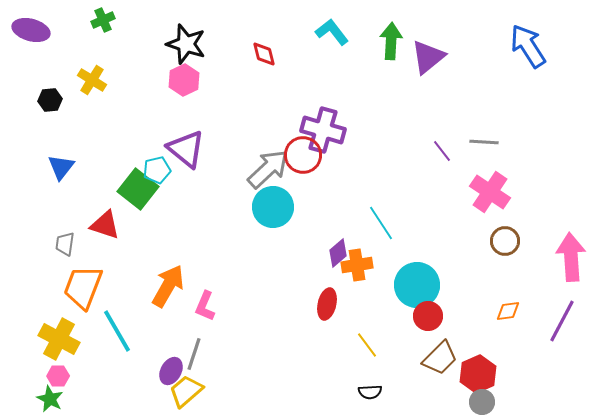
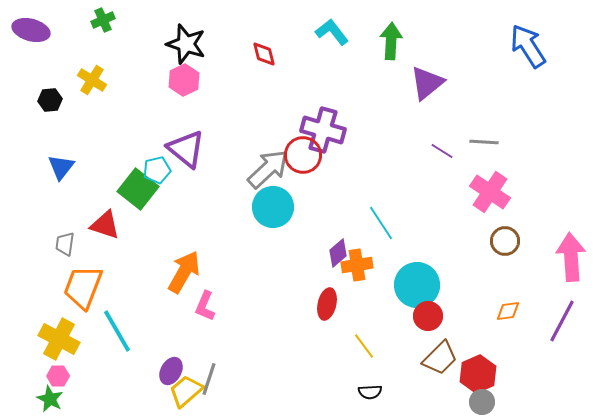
purple triangle at (428, 57): moved 1 px left, 26 px down
purple line at (442, 151): rotated 20 degrees counterclockwise
orange arrow at (168, 286): moved 16 px right, 14 px up
yellow line at (367, 345): moved 3 px left, 1 px down
gray line at (194, 354): moved 15 px right, 25 px down
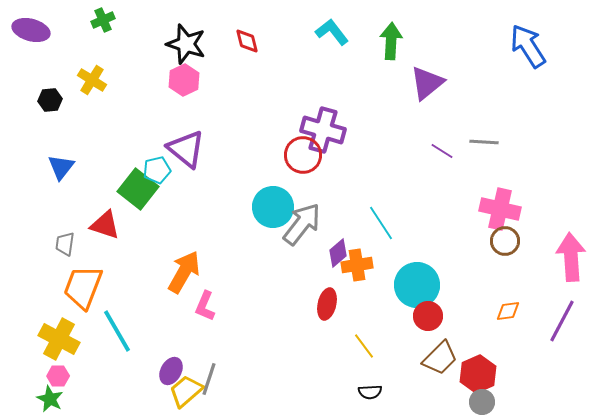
red diamond at (264, 54): moved 17 px left, 13 px up
gray arrow at (268, 169): moved 34 px right, 55 px down; rotated 9 degrees counterclockwise
pink cross at (490, 192): moved 10 px right, 17 px down; rotated 21 degrees counterclockwise
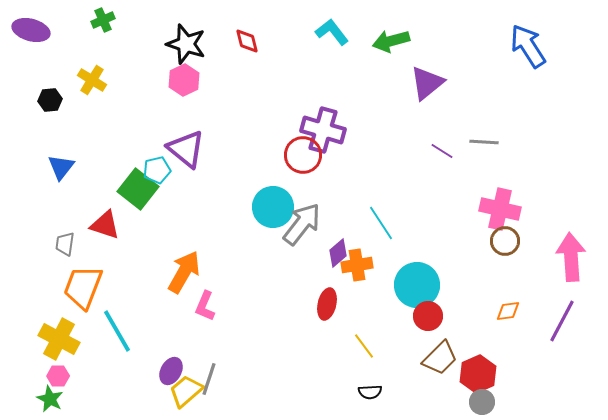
green arrow at (391, 41): rotated 108 degrees counterclockwise
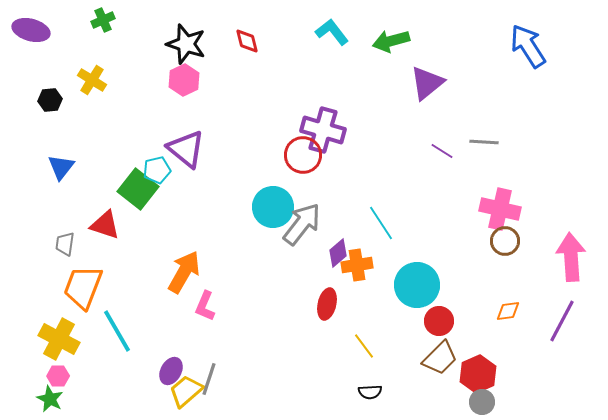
red circle at (428, 316): moved 11 px right, 5 px down
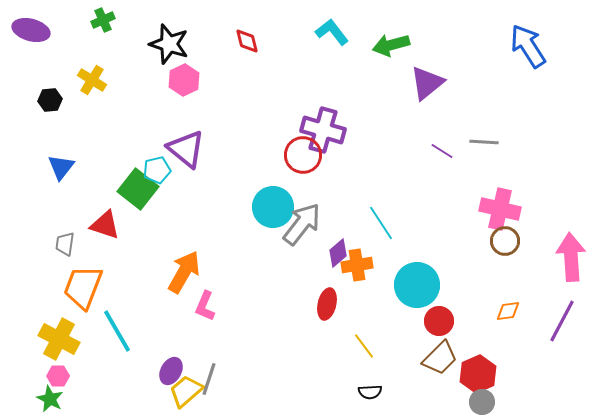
green arrow at (391, 41): moved 4 px down
black star at (186, 44): moved 17 px left
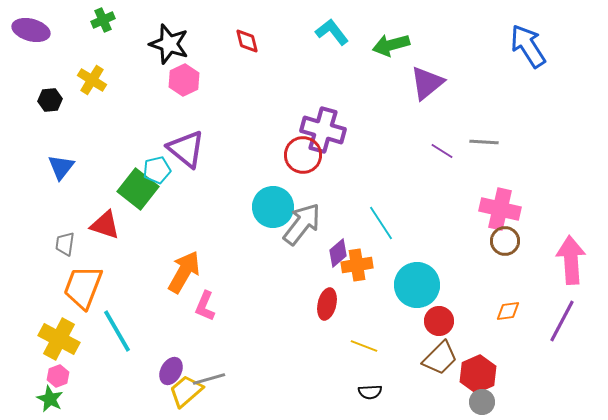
pink arrow at (571, 257): moved 3 px down
yellow line at (364, 346): rotated 32 degrees counterclockwise
pink hexagon at (58, 376): rotated 20 degrees counterclockwise
gray line at (209, 379): rotated 56 degrees clockwise
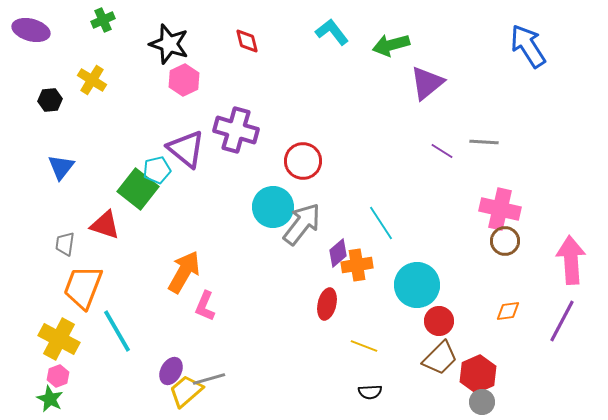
purple cross at (323, 130): moved 87 px left
red circle at (303, 155): moved 6 px down
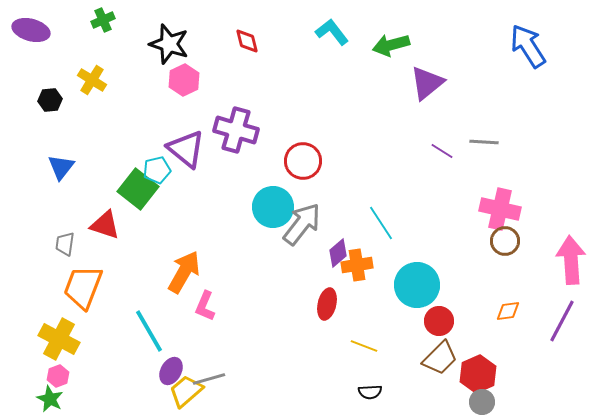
cyan line at (117, 331): moved 32 px right
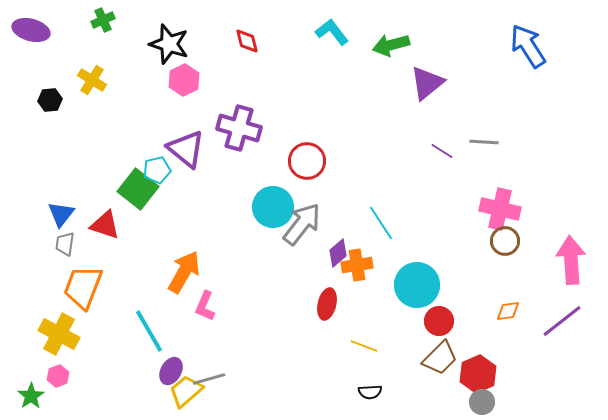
purple cross at (236, 130): moved 3 px right, 2 px up
red circle at (303, 161): moved 4 px right
blue triangle at (61, 167): moved 47 px down
purple line at (562, 321): rotated 24 degrees clockwise
yellow cross at (59, 339): moved 5 px up
green star at (50, 399): moved 19 px left, 3 px up; rotated 12 degrees clockwise
